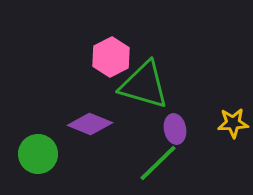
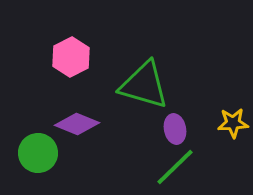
pink hexagon: moved 40 px left
purple diamond: moved 13 px left
green circle: moved 1 px up
green line: moved 17 px right, 4 px down
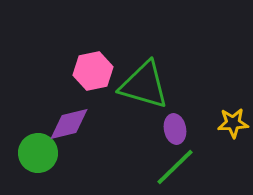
pink hexagon: moved 22 px right, 14 px down; rotated 15 degrees clockwise
purple diamond: moved 8 px left; rotated 36 degrees counterclockwise
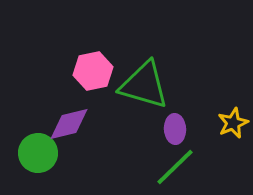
yellow star: rotated 20 degrees counterclockwise
purple ellipse: rotated 8 degrees clockwise
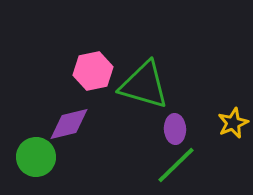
green circle: moved 2 px left, 4 px down
green line: moved 1 px right, 2 px up
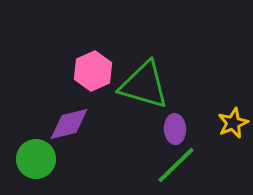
pink hexagon: rotated 12 degrees counterclockwise
green circle: moved 2 px down
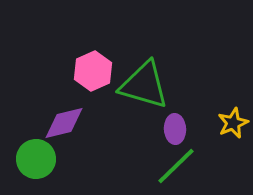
purple diamond: moved 5 px left, 1 px up
green line: moved 1 px down
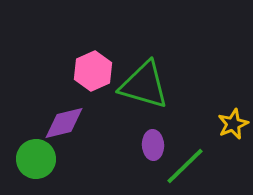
yellow star: moved 1 px down
purple ellipse: moved 22 px left, 16 px down
green line: moved 9 px right
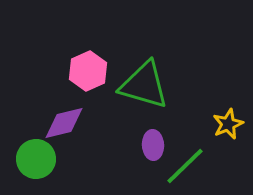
pink hexagon: moved 5 px left
yellow star: moved 5 px left
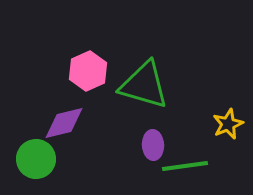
green line: rotated 36 degrees clockwise
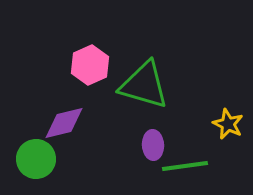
pink hexagon: moved 2 px right, 6 px up
yellow star: rotated 24 degrees counterclockwise
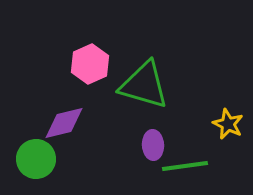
pink hexagon: moved 1 px up
